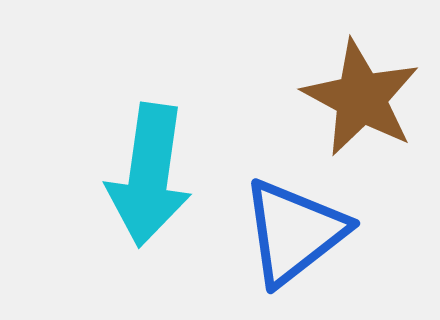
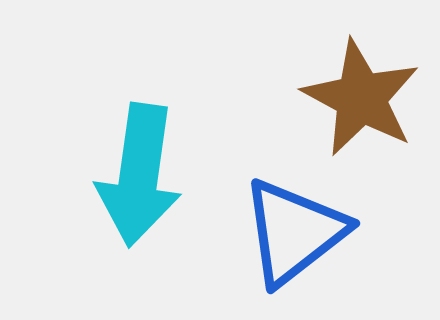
cyan arrow: moved 10 px left
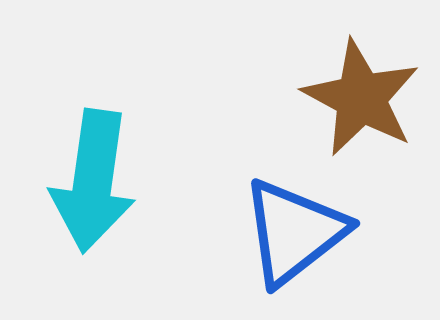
cyan arrow: moved 46 px left, 6 px down
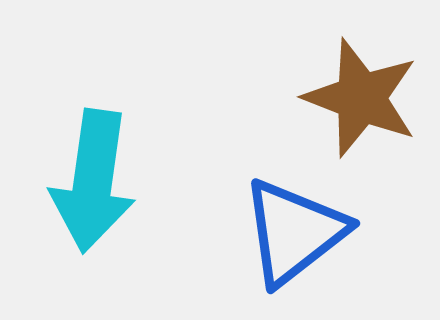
brown star: rotated 7 degrees counterclockwise
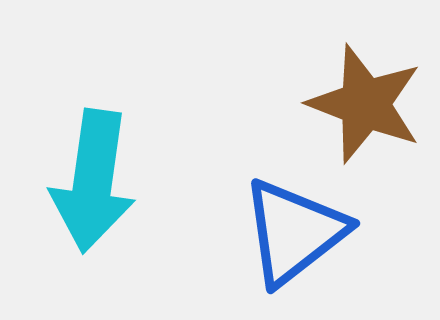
brown star: moved 4 px right, 6 px down
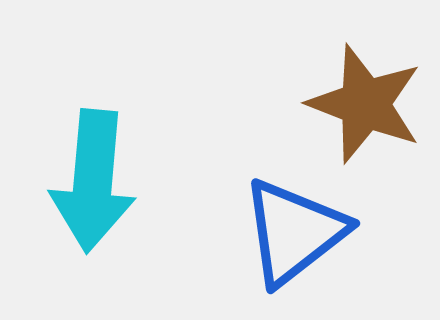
cyan arrow: rotated 3 degrees counterclockwise
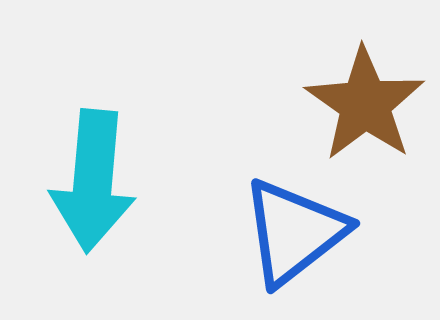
brown star: rotated 14 degrees clockwise
